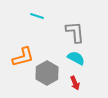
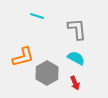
gray L-shape: moved 2 px right, 3 px up
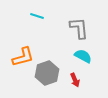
gray L-shape: moved 2 px right, 1 px up
cyan semicircle: moved 7 px right, 2 px up
gray hexagon: rotated 10 degrees clockwise
red arrow: moved 3 px up
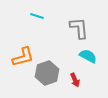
cyan semicircle: moved 5 px right
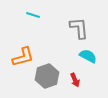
cyan line: moved 4 px left, 1 px up
gray hexagon: moved 3 px down
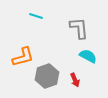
cyan line: moved 3 px right, 1 px down
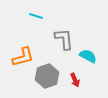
gray L-shape: moved 15 px left, 11 px down
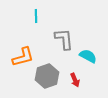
cyan line: rotated 72 degrees clockwise
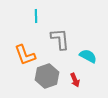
gray L-shape: moved 4 px left
orange L-shape: moved 2 px right, 2 px up; rotated 85 degrees clockwise
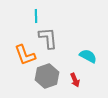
gray L-shape: moved 12 px left, 1 px up
